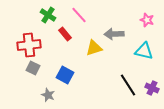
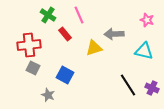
pink line: rotated 18 degrees clockwise
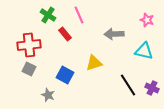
yellow triangle: moved 15 px down
gray square: moved 4 px left, 1 px down
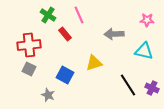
pink star: rotated 16 degrees counterclockwise
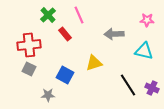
green cross: rotated 14 degrees clockwise
gray star: rotated 24 degrees counterclockwise
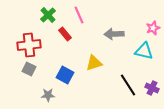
pink star: moved 6 px right, 8 px down; rotated 24 degrees counterclockwise
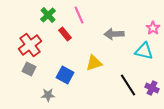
pink star: rotated 16 degrees counterclockwise
red cross: moved 1 px right; rotated 30 degrees counterclockwise
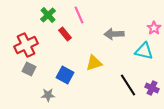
pink star: moved 1 px right
red cross: moved 4 px left; rotated 10 degrees clockwise
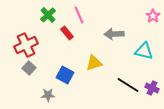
pink star: moved 1 px left, 12 px up
red rectangle: moved 2 px right, 1 px up
gray square: moved 1 px up; rotated 16 degrees clockwise
black line: rotated 25 degrees counterclockwise
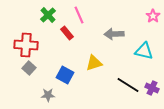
red cross: rotated 30 degrees clockwise
